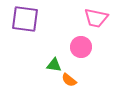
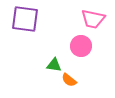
pink trapezoid: moved 3 px left, 1 px down
pink circle: moved 1 px up
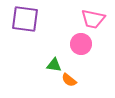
pink circle: moved 2 px up
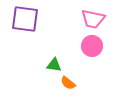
pink circle: moved 11 px right, 2 px down
orange semicircle: moved 1 px left, 3 px down
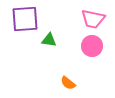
purple square: rotated 12 degrees counterclockwise
green triangle: moved 5 px left, 25 px up
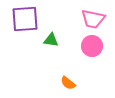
green triangle: moved 2 px right
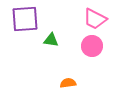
pink trapezoid: moved 2 px right; rotated 15 degrees clockwise
orange semicircle: rotated 133 degrees clockwise
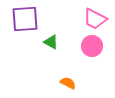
green triangle: moved 2 px down; rotated 21 degrees clockwise
orange semicircle: rotated 35 degrees clockwise
